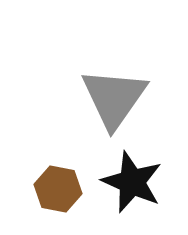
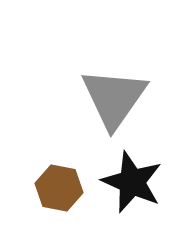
brown hexagon: moved 1 px right, 1 px up
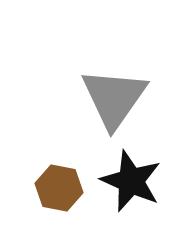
black star: moved 1 px left, 1 px up
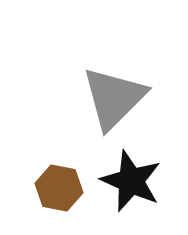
gray triangle: rotated 10 degrees clockwise
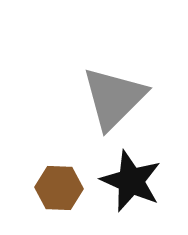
brown hexagon: rotated 9 degrees counterclockwise
